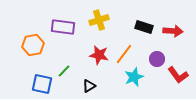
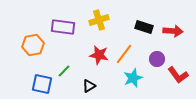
cyan star: moved 1 px left, 1 px down
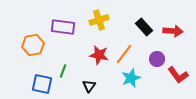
black rectangle: rotated 30 degrees clockwise
green line: moved 1 px left; rotated 24 degrees counterclockwise
cyan star: moved 2 px left
black triangle: rotated 24 degrees counterclockwise
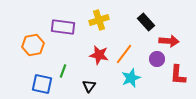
black rectangle: moved 2 px right, 5 px up
red arrow: moved 4 px left, 10 px down
red L-shape: rotated 40 degrees clockwise
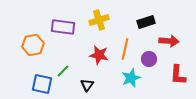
black rectangle: rotated 66 degrees counterclockwise
orange line: moved 1 px right, 5 px up; rotated 25 degrees counterclockwise
purple circle: moved 8 px left
green line: rotated 24 degrees clockwise
black triangle: moved 2 px left, 1 px up
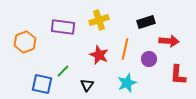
orange hexagon: moved 8 px left, 3 px up; rotated 10 degrees counterclockwise
red star: rotated 12 degrees clockwise
cyan star: moved 4 px left, 5 px down
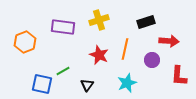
purple circle: moved 3 px right, 1 px down
green line: rotated 16 degrees clockwise
red L-shape: moved 1 px right, 1 px down
